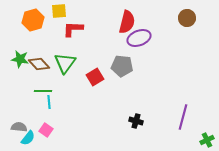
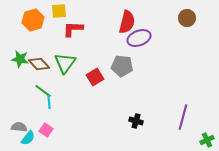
green line: rotated 36 degrees clockwise
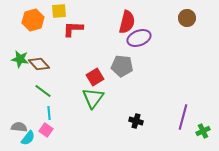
green triangle: moved 28 px right, 35 px down
cyan line: moved 11 px down
green cross: moved 4 px left, 9 px up
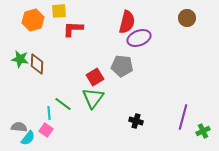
brown diamond: moved 2 px left; rotated 45 degrees clockwise
green line: moved 20 px right, 13 px down
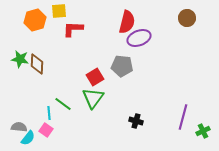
orange hexagon: moved 2 px right
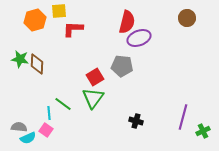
cyan semicircle: rotated 28 degrees clockwise
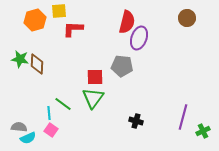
purple ellipse: rotated 50 degrees counterclockwise
red square: rotated 30 degrees clockwise
pink square: moved 5 px right
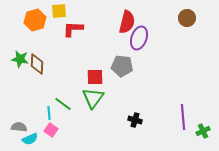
purple line: rotated 20 degrees counterclockwise
black cross: moved 1 px left, 1 px up
cyan semicircle: moved 2 px right, 1 px down
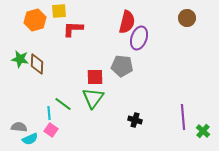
green cross: rotated 24 degrees counterclockwise
